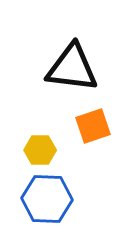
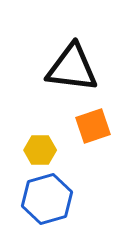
blue hexagon: rotated 18 degrees counterclockwise
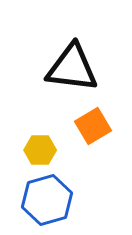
orange square: rotated 12 degrees counterclockwise
blue hexagon: moved 1 px down
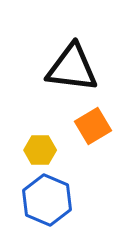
blue hexagon: rotated 21 degrees counterclockwise
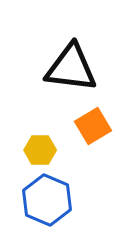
black triangle: moved 1 px left
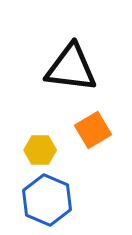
orange square: moved 4 px down
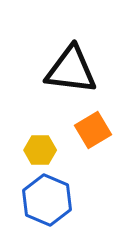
black triangle: moved 2 px down
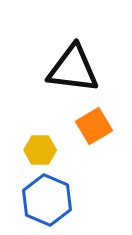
black triangle: moved 2 px right, 1 px up
orange square: moved 1 px right, 4 px up
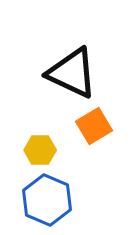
black triangle: moved 1 px left, 4 px down; rotated 18 degrees clockwise
